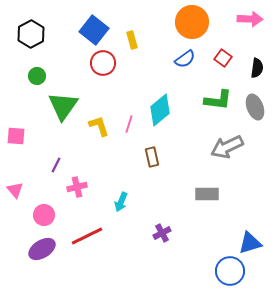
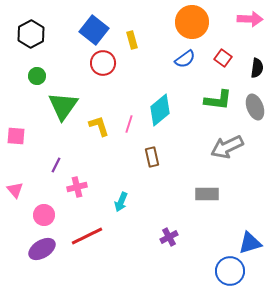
purple cross: moved 7 px right, 4 px down
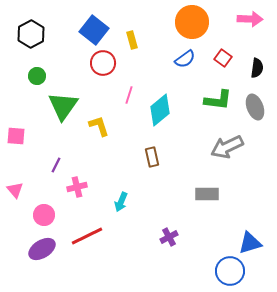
pink line: moved 29 px up
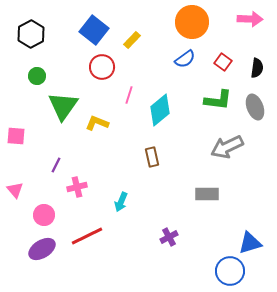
yellow rectangle: rotated 60 degrees clockwise
red square: moved 4 px down
red circle: moved 1 px left, 4 px down
yellow L-shape: moved 2 px left, 3 px up; rotated 50 degrees counterclockwise
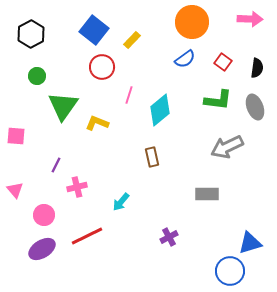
cyan arrow: rotated 18 degrees clockwise
